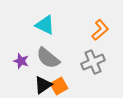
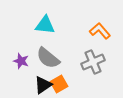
cyan triangle: rotated 20 degrees counterclockwise
orange L-shape: moved 1 px down; rotated 90 degrees counterclockwise
orange square: moved 2 px up
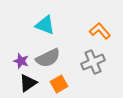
cyan triangle: rotated 15 degrees clockwise
gray semicircle: rotated 65 degrees counterclockwise
black triangle: moved 15 px left, 2 px up
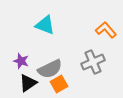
orange L-shape: moved 6 px right, 1 px up
gray semicircle: moved 2 px right, 11 px down
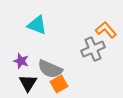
cyan triangle: moved 8 px left
gray cross: moved 13 px up
gray semicircle: rotated 50 degrees clockwise
black triangle: rotated 24 degrees counterclockwise
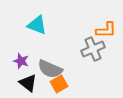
orange L-shape: rotated 130 degrees clockwise
black triangle: rotated 24 degrees counterclockwise
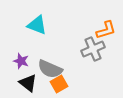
orange L-shape: rotated 15 degrees counterclockwise
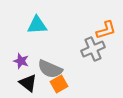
cyan triangle: rotated 25 degrees counterclockwise
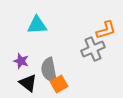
gray semicircle: moved 1 px left, 1 px down; rotated 55 degrees clockwise
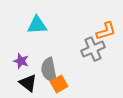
orange L-shape: moved 1 px down
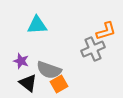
gray semicircle: rotated 60 degrees counterclockwise
